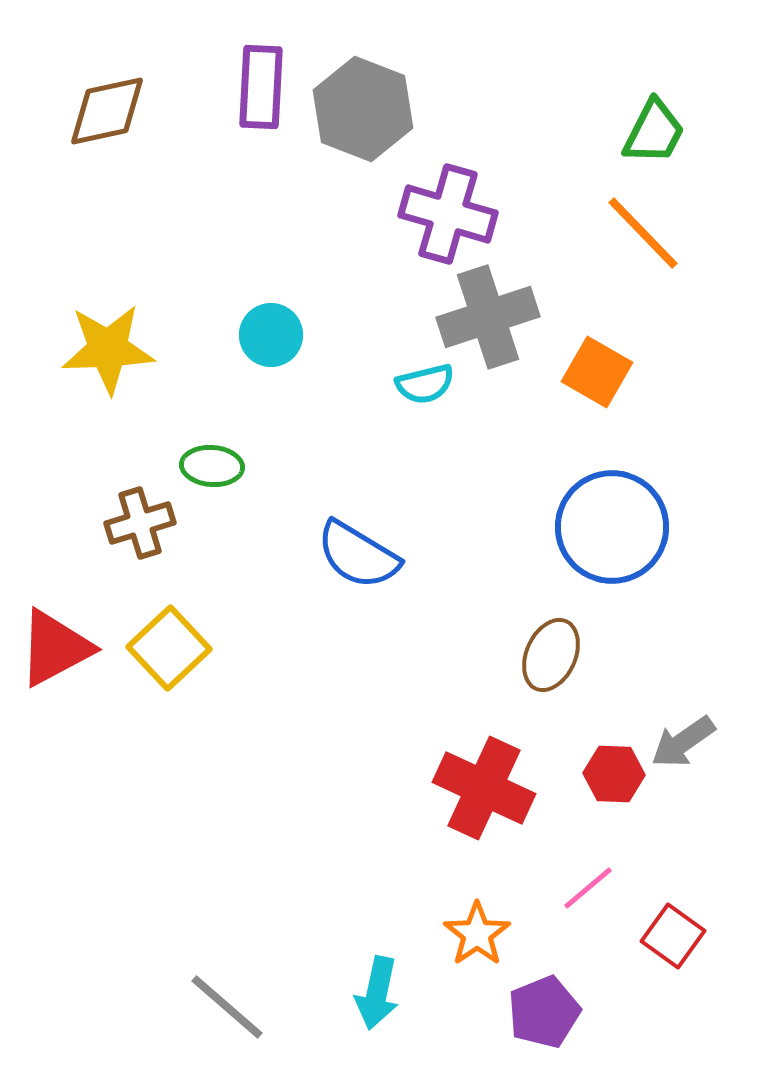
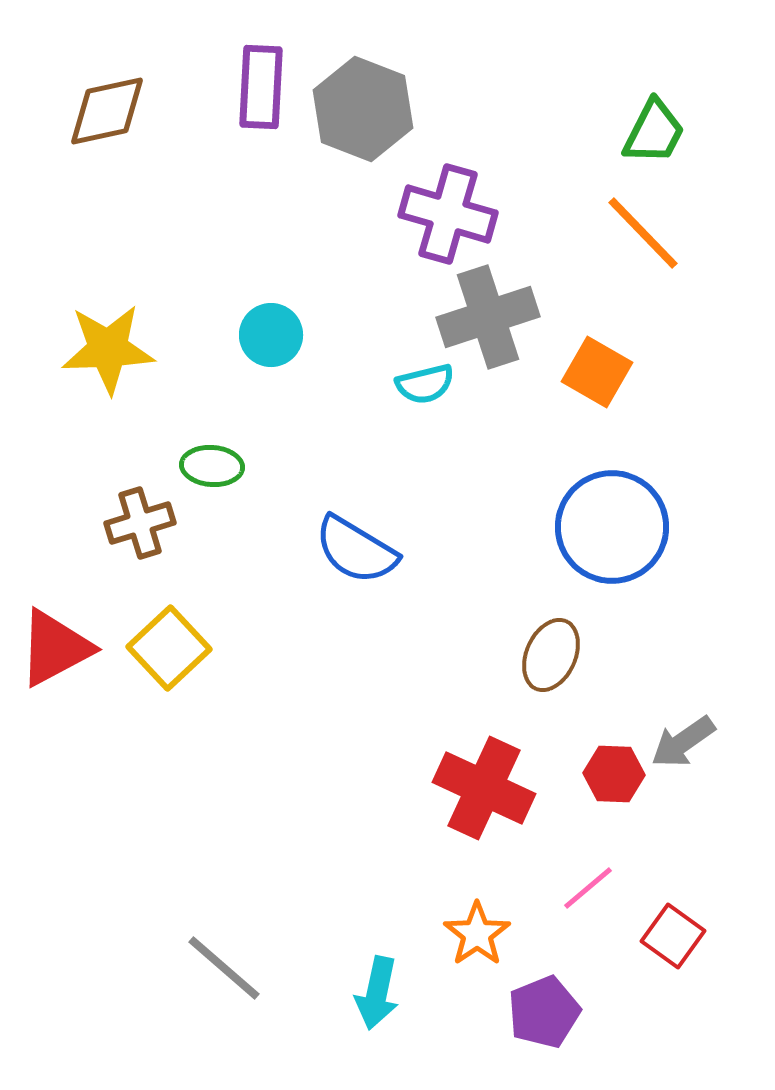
blue semicircle: moved 2 px left, 5 px up
gray line: moved 3 px left, 39 px up
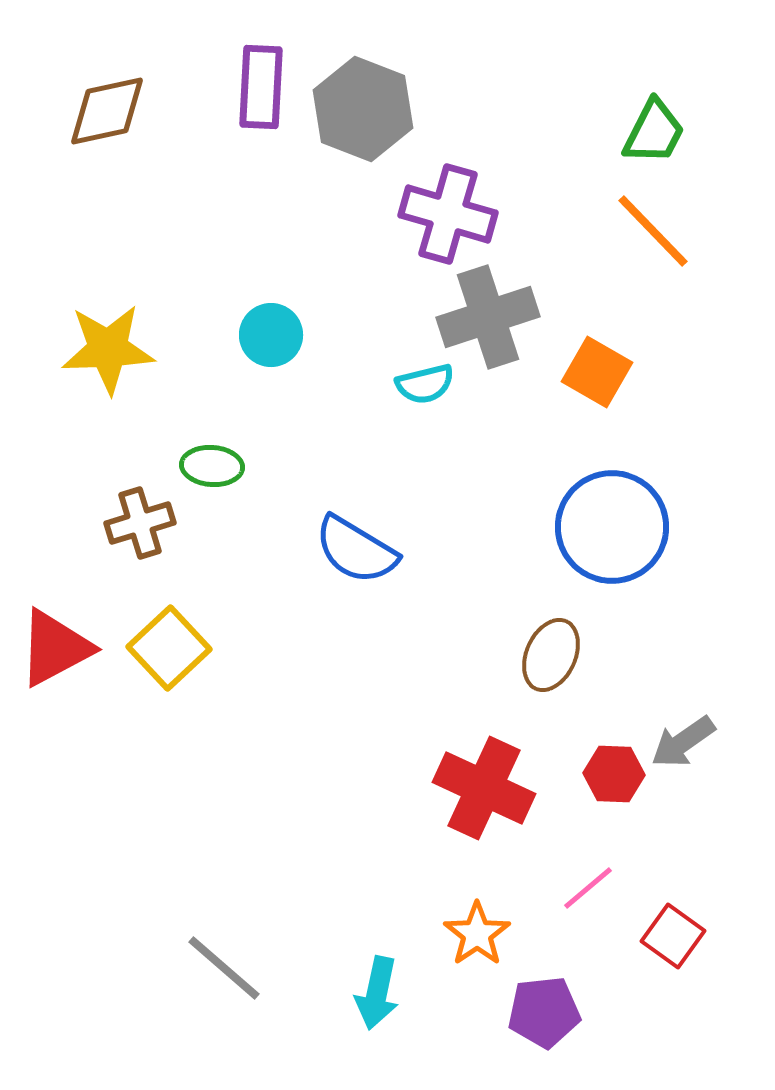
orange line: moved 10 px right, 2 px up
purple pentagon: rotated 16 degrees clockwise
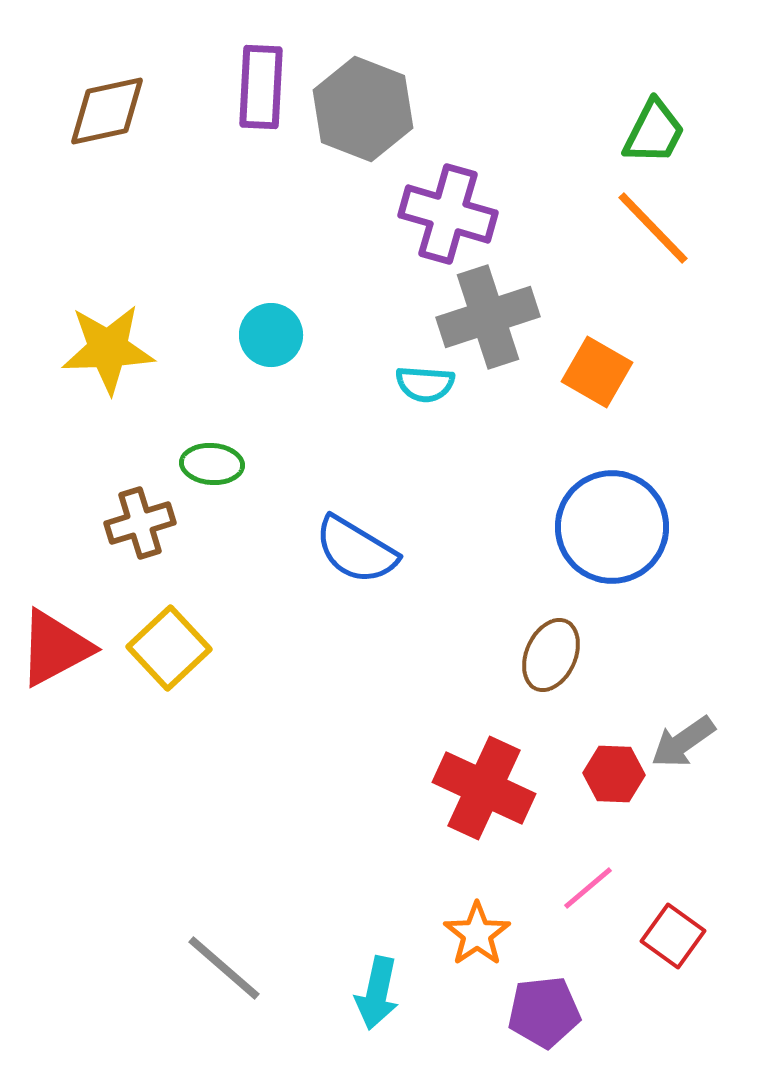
orange line: moved 3 px up
cyan semicircle: rotated 18 degrees clockwise
green ellipse: moved 2 px up
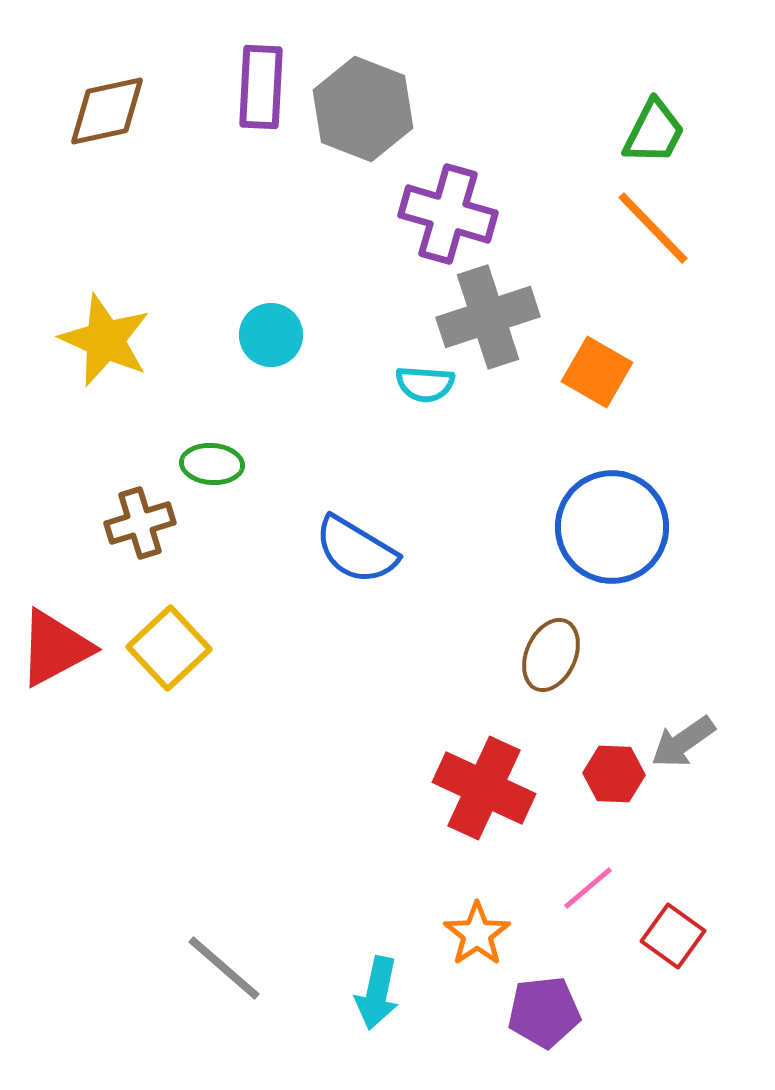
yellow star: moved 3 px left, 9 px up; rotated 26 degrees clockwise
